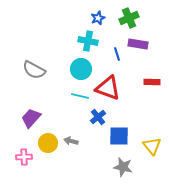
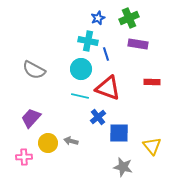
blue line: moved 11 px left
blue square: moved 3 px up
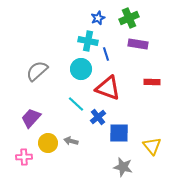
gray semicircle: moved 3 px right, 1 px down; rotated 110 degrees clockwise
cyan line: moved 4 px left, 8 px down; rotated 30 degrees clockwise
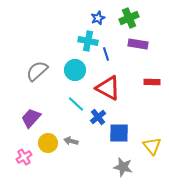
cyan circle: moved 6 px left, 1 px down
red triangle: rotated 8 degrees clockwise
pink cross: rotated 28 degrees counterclockwise
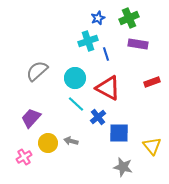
cyan cross: rotated 30 degrees counterclockwise
cyan circle: moved 8 px down
red rectangle: rotated 21 degrees counterclockwise
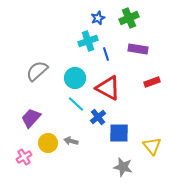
purple rectangle: moved 5 px down
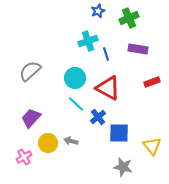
blue star: moved 7 px up
gray semicircle: moved 7 px left
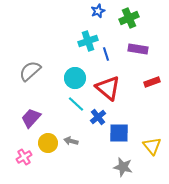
red triangle: rotated 12 degrees clockwise
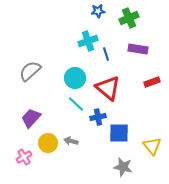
blue star: rotated 16 degrees clockwise
blue cross: rotated 28 degrees clockwise
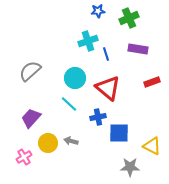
cyan line: moved 7 px left
yellow triangle: rotated 24 degrees counterclockwise
gray star: moved 7 px right; rotated 12 degrees counterclockwise
